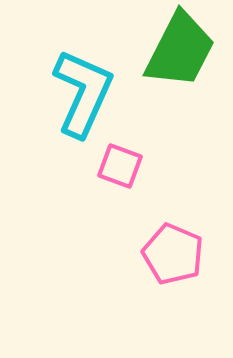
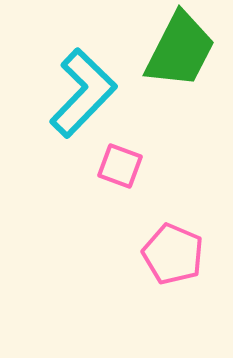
cyan L-shape: rotated 20 degrees clockwise
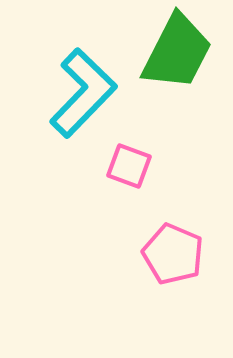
green trapezoid: moved 3 px left, 2 px down
pink square: moved 9 px right
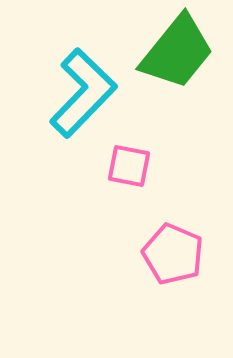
green trapezoid: rotated 12 degrees clockwise
pink square: rotated 9 degrees counterclockwise
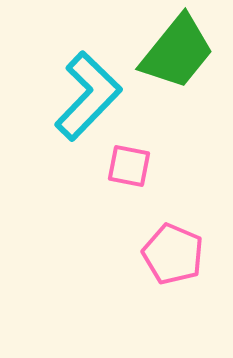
cyan L-shape: moved 5 px right, 3 px down
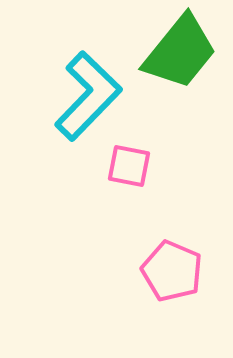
green trapezoid: moved 3 px right
pink pentagon: moved 1 px left, 17 px down
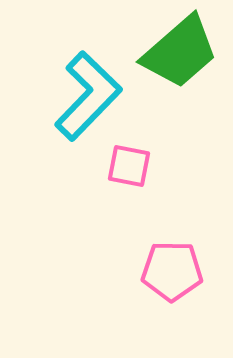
green trapezoid: rotated 10 degrees clockwise
pink pentagon: rotated 22 degrees counterclockwise
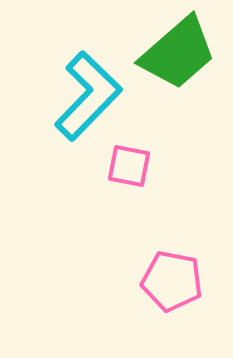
green trapezoid: moved 2 px left, 1 px down
pink pentagon: moved 10 px down; rotated 10 degrees clockwise
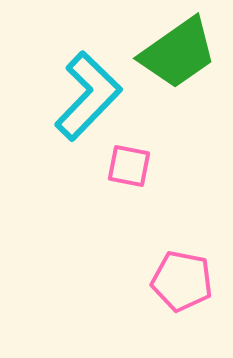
green trapezoid: rotated 6 degrees clockwise
pink pentagon: moved 10 px right
